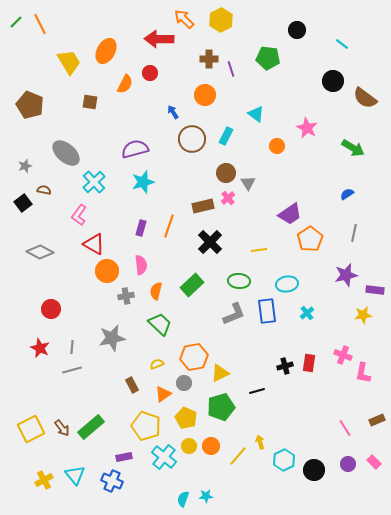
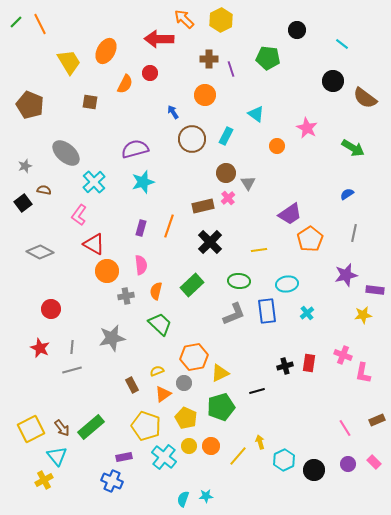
yellow semicircle at (157, 364): moved 7 px down
cyan triangle at (75, 475): moved 18 px left, 19 px up
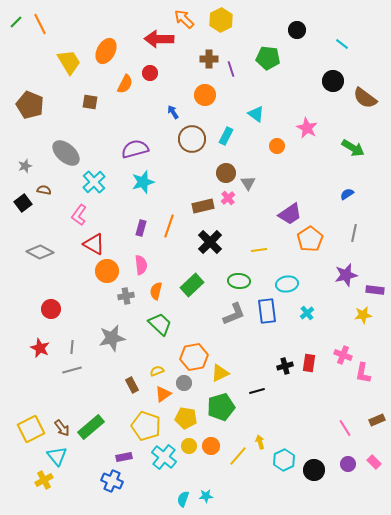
yellow pentagon at (186, 418): rotated 15 degrees counterclockwise
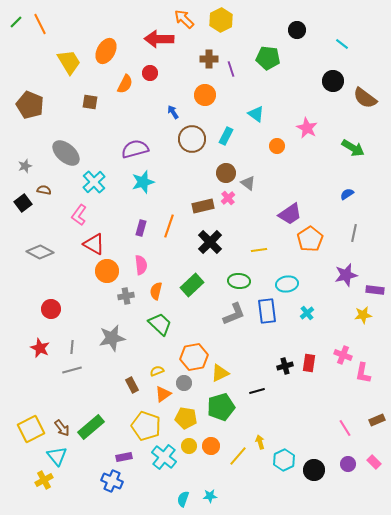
gray triangle at (248, 183): rotated 21 degrees counterclockwise
cyan star at (206, 496): moved 4 px right
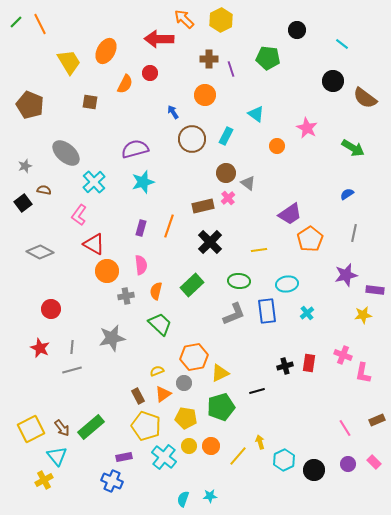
brown rectangle at (132, 385): moved 6 px right, 11 px down
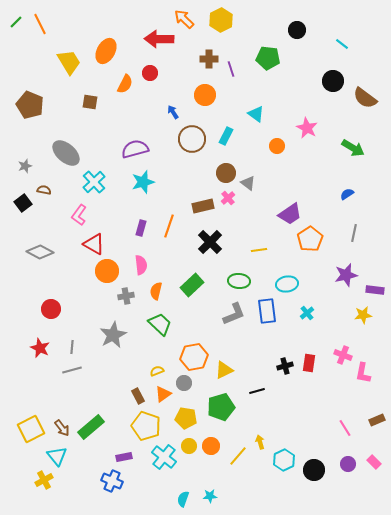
gray star at (112, 338): moved 1 px right, 3 px up; rotated 16 degrees counterclockwise
yellow triangle at (220, 373): moved 4 px right, 3 px up
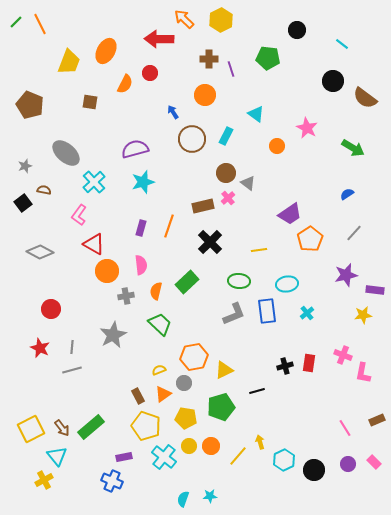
yellow trapezoid at (69, 62): rotated 52 degrees clockwise
gray line at (354, 233): rotated 30 degrees clockwise
green rectangle at (192, 285): moved 5 px left, 3 px up
yellow semicircle at (157, 371): moved 2 px right, 1 px up
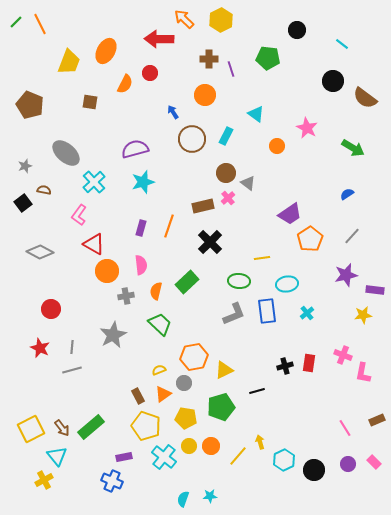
gray line at (354, 233): moved 2 px left, 3 px down
yellow line at (259, 250): moved 3 px right, 8 px down
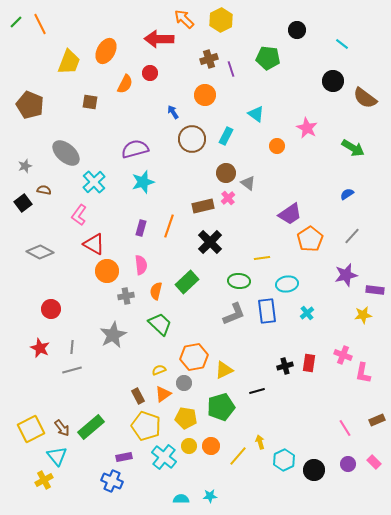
brown cross at (209, 59): rotated 18 degrees counterclockwise
cyan semicircle at (183, 499): moved 2 px left; rotated 70 degrees clockwise
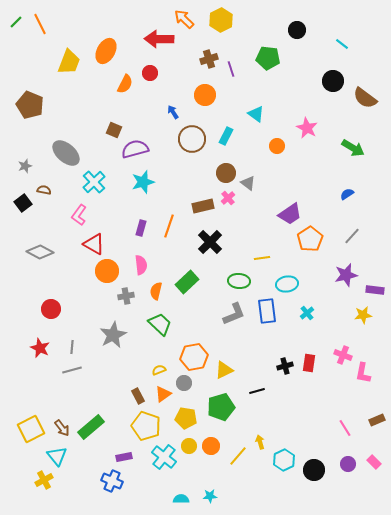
brown square at (90, 102): moved 24 px right, 28 px down; rotated 14 degrees clockwise
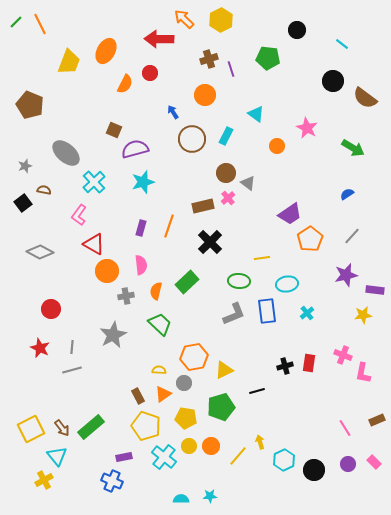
yellow semicircle at (159, 370): rotated 24 degrees clockwise
